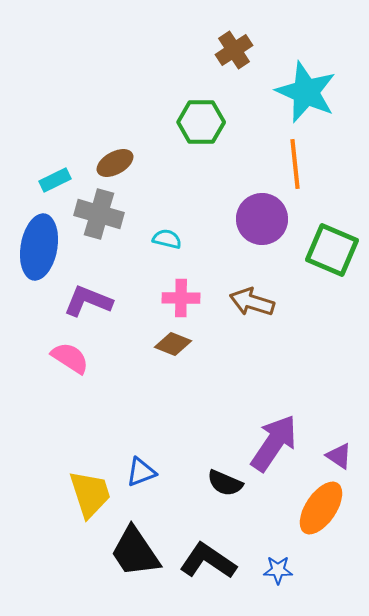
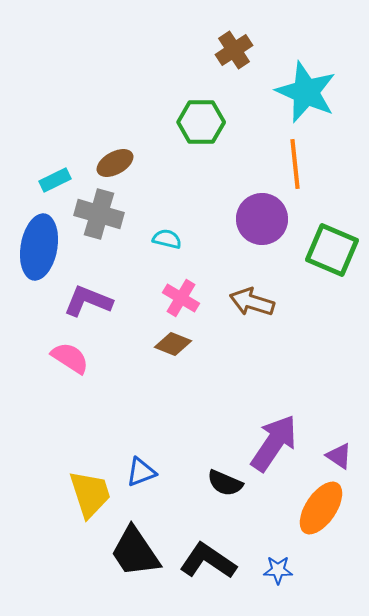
pink cross: rotated 30 degrees clockwise
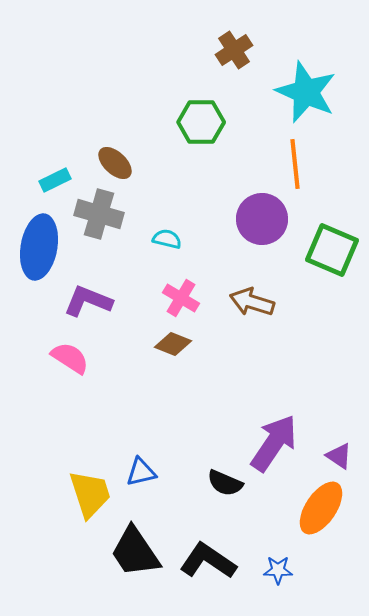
brown ellipse: rotated 72 degrees clockwise
blue triangle: rotated 8 degrees clockwise
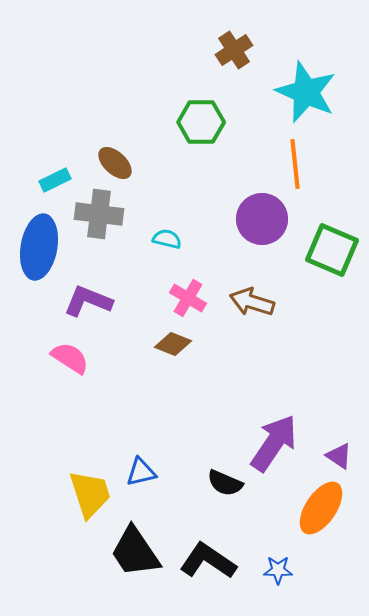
gray cross: rotated 9 degrees counterclockwise
pink cross: moved 7 px right
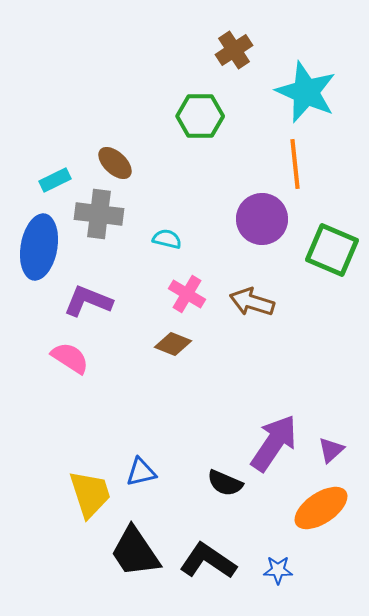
green hexagon: moved 1 px left, 6 px up
pink cross: moved 1 px left, 4 px up
purple triangle: moved 8 px left, 6 px up; rotated 44 degrees clockwise
orange ellipse: rotated 22 degrees clockwise
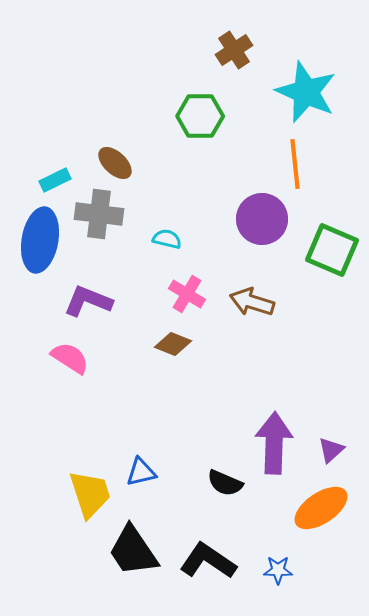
blue ellipse: moved 1 px right, 7 px up
purple arrow: rotated 32 degrees counterclockwise
black trapezoid: moved 2 px left, 1 px up
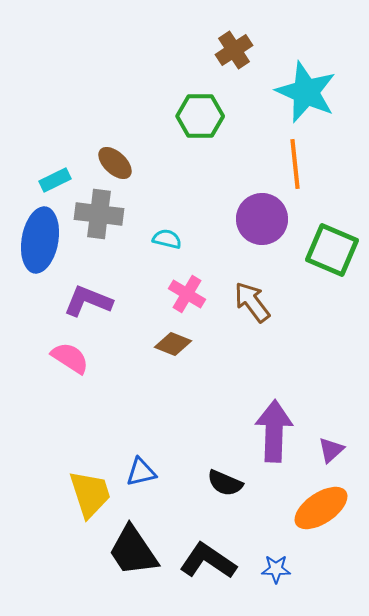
brown arrow: rotated 36 degrees clockwise
purple arrow: moved 12 px up
blue star: moved 2 px left, 1 px up
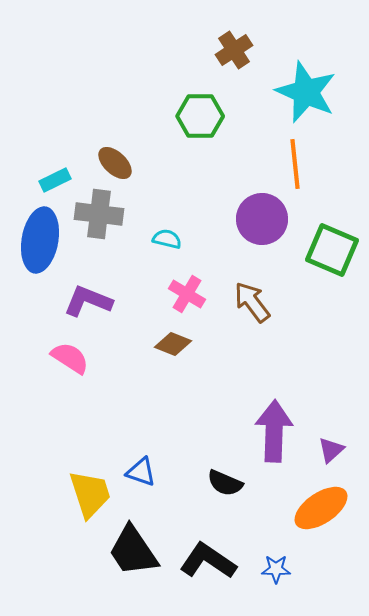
blue triangle: rotated 32 degrees clockwise
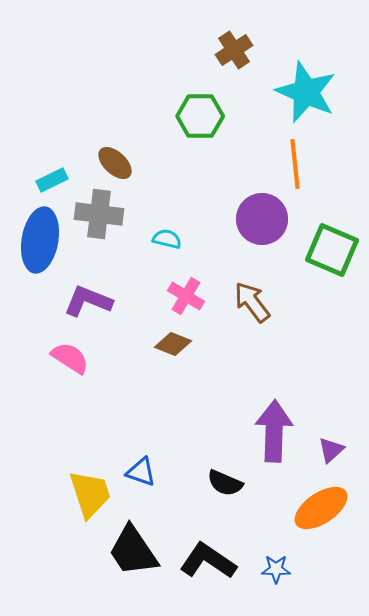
cyan rectangle: moved 3 px left
pink cross: moved 1 px left, 2 px down
